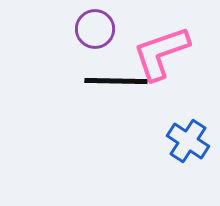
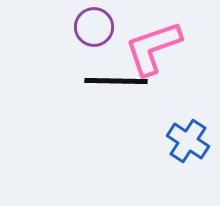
purple circle: moved 1 px left, 2 px up
pink L-shape: moved 8 px left, 5 px up
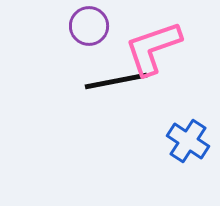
purple circle: moved 5 px left, 1 px up
black line: rotated 12 degrees counterclockwise
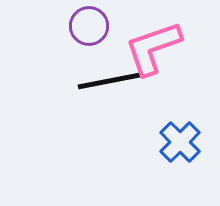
black line: moved 7 px left
blue cross: moved 8 px left, 1 px down; rotated 12 degrees clockwise
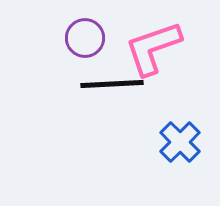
purple circle: moved 4 px left, 12 px down
black line: moved 3 px right, 3 px down; rotated 8 degrees clockwise
